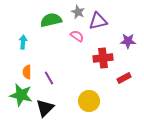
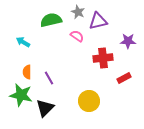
cyan arrow: rotated 64 degrees counterclockwise
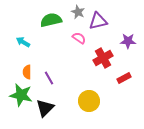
pink semicircle: moved 2 px right, 2 px down
red cross: rotated 24 degrees counterclockwise
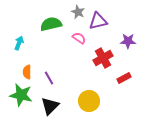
green semicircle: moved 4 px down
cyan arrow: moved 4 px left, 1 px down; rotated 80 degrees clockwise
black triangle: moved 5 px right, 2 px up
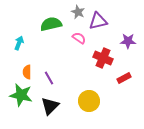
red cross: rotated 36 degrees counterclockwise
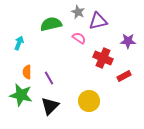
red rectangle: moved 2 px up
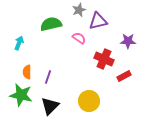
gray star: moved 1 px right, 2 px up; rotated 24 degrees clockwise
red cross: moved 1 px right, 1 px down
purple line: moved 1 px left, 1 px up; rotated 48 degrees clockwise
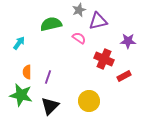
cyan arrow: rotated 16 degrees clockwise
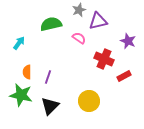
purple star: rotated 21 degrees clockwise
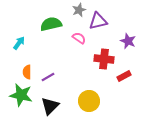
red cross: rotated 18 degrees counterclockwise
purple line: rotated 40 degrees clockwise
